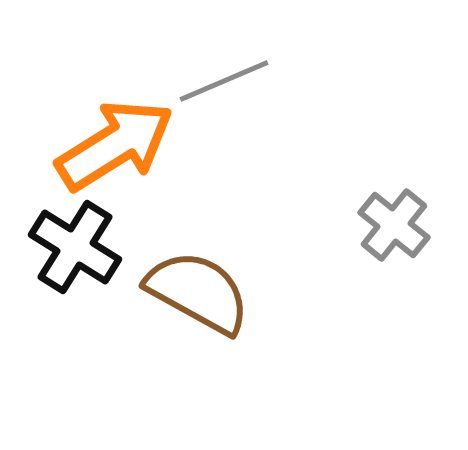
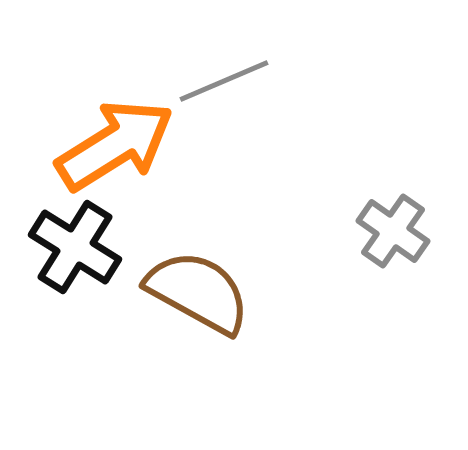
gray cross: moved 1 px left, 6 px down; rotated 4 degrees counterclockwise
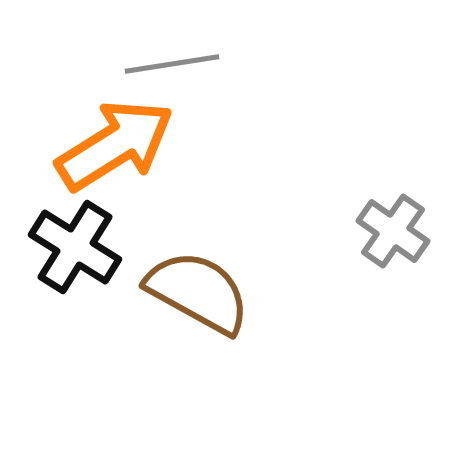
gray line: moved 52 px left, 17 px up; rotated 14 degrees clockwise
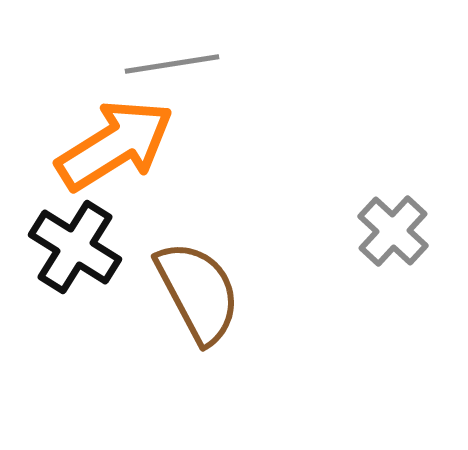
gray cross: rotated 8 degrees clockwise
brown semicircle: rotated 33 degrees clockwise
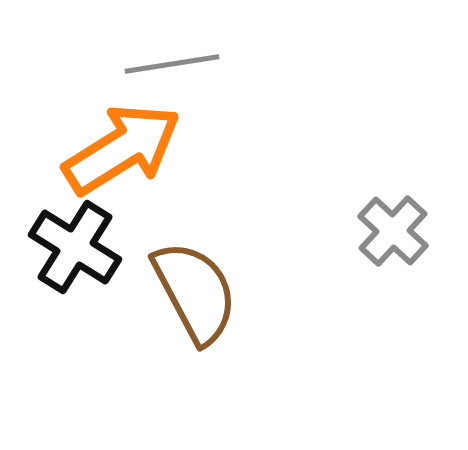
orange arrow: moved 7 px right, 4 px down
brown semicircle: moved 3 px left
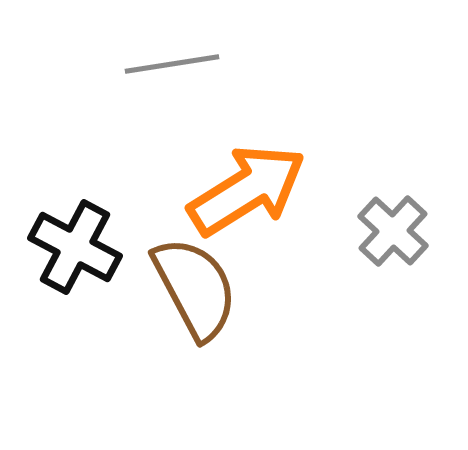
orange arrow: moved 125 px right, 41 px down
black cross: rotated 4 degrees counterclockwise
brown semicircle: moved 4 px up
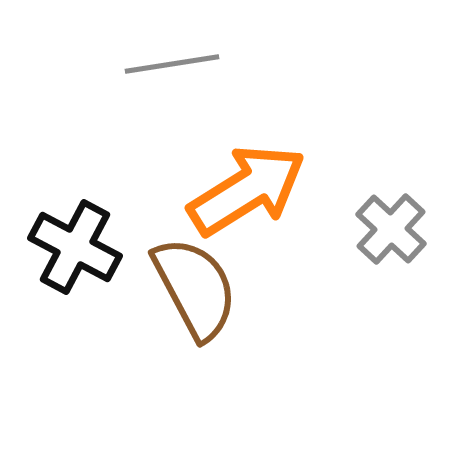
gray cross: moved 2 px left, 2 px up
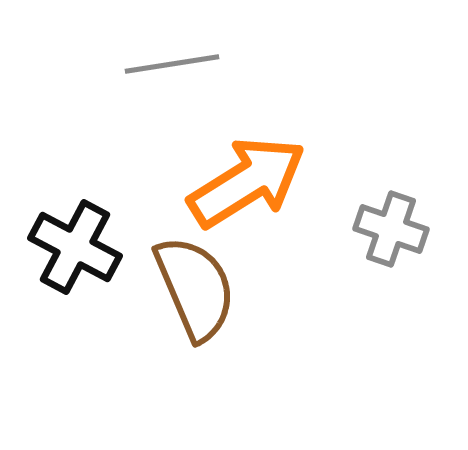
orange arrow: moved 8 px up
gray cross: rotated 24 degrees counterclockwise
brown semicircle: rotated 5 degrees clockwise
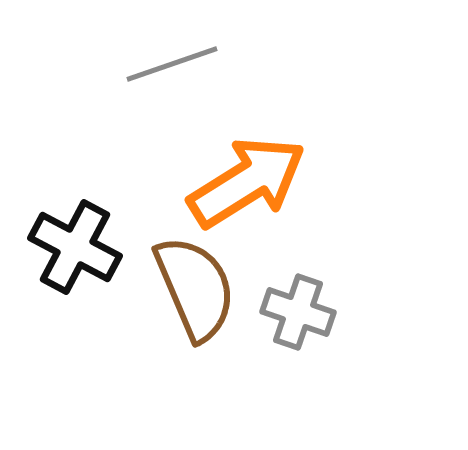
gray line: rotated 10 degrees counterclockwise
gray cross: moved 93 px left, 83 px down
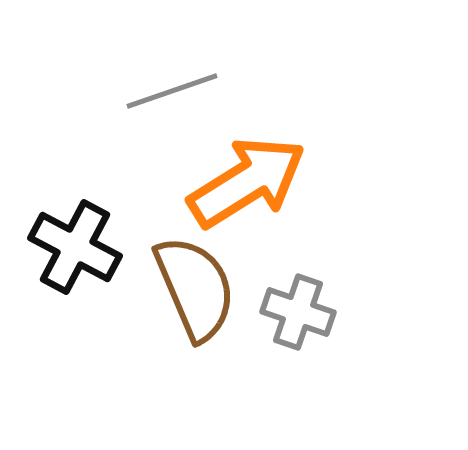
gray line: moved 27 px down
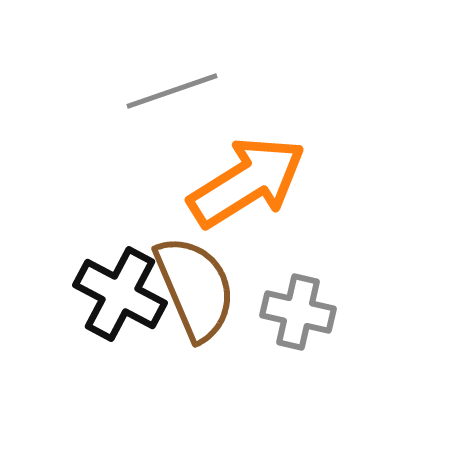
black cross: moved 45 px right, 47 px down
gray cross: rotated 6 degrees counterclockwise
